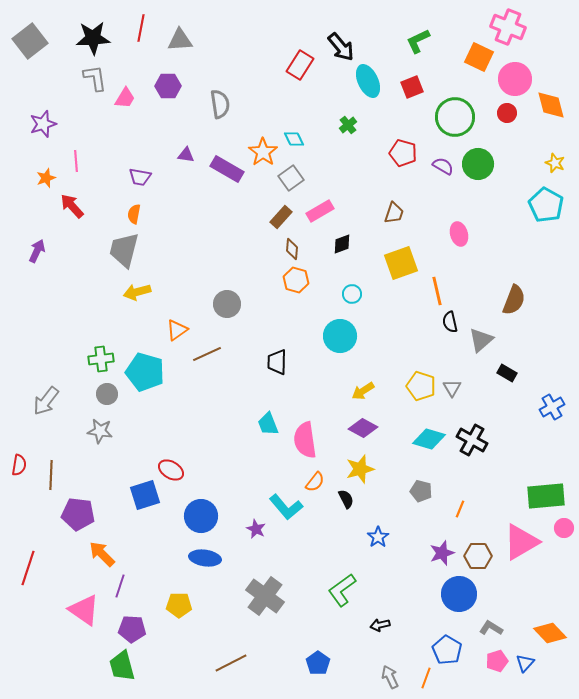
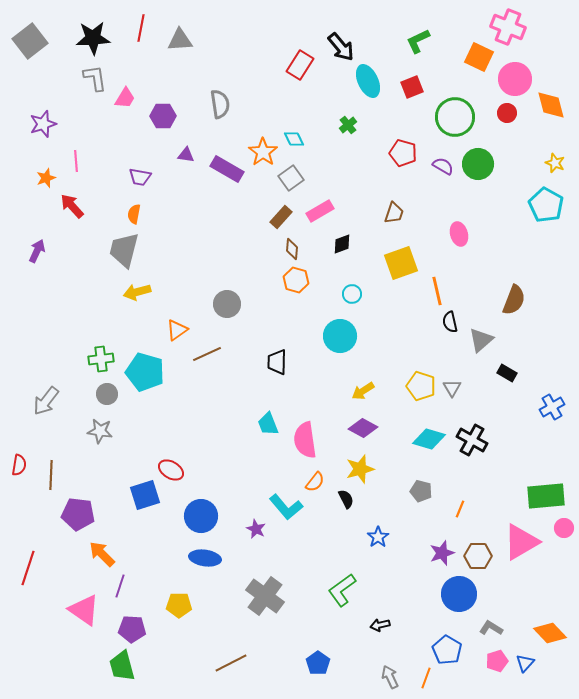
purple hexagon at (168, 86): moved 5 px left, 30 px down
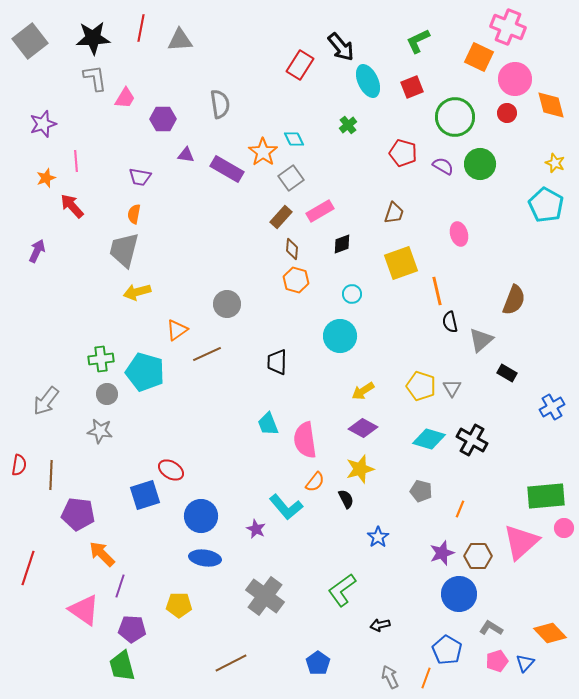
purple hexagon at (163, 116): moved 3 px down
green circle at (478, 164): moved 2 px right
pink triangle at (521, 542): rotated 12 degrees counterclockwise
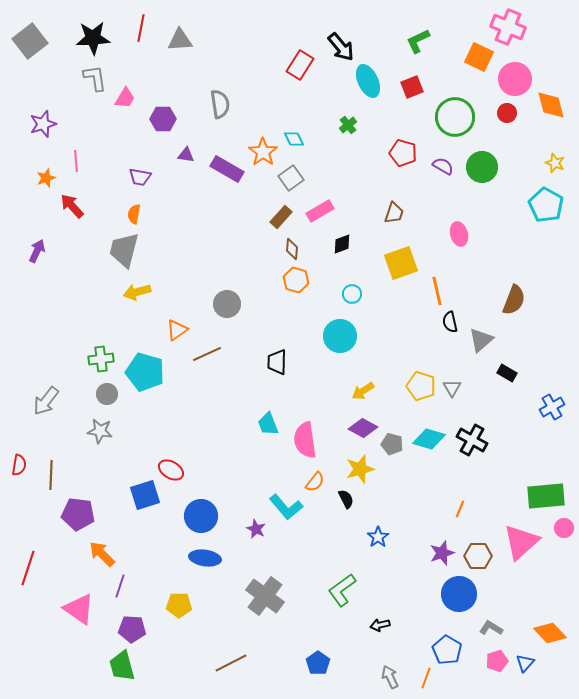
green circle at (480, 164): moved 2 px right, 3 px down
gray pentagon at (421, 491): moved 29 px left, 47 px up
pink triangle at (84, 610): moved 5 px left, 1 px up
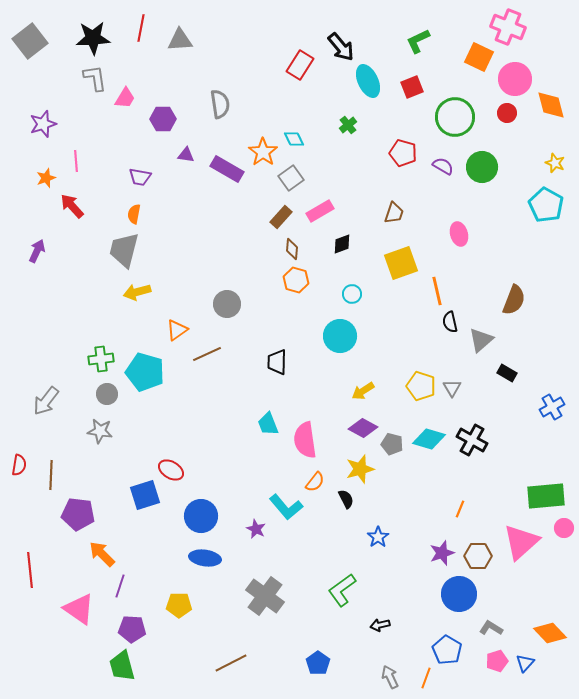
red line at (28, 568): moved 2 px right, 2 px down; rotated 24 degrees counterclockwise
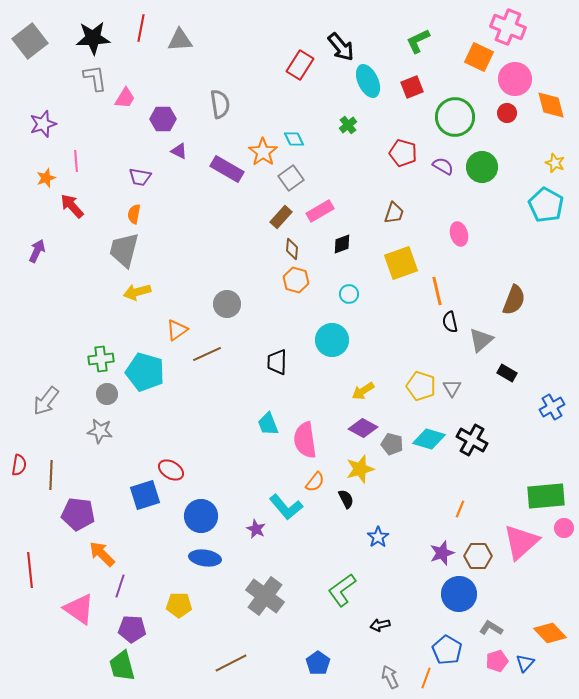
purple triangle at (186, 155): moved 7 px left, 4 px up; rotated 18 degrees clockwise
cyan circle at (352, 294): moved 3 px left
cyan circle at (340, 336): moved 8 px left, 4 px down
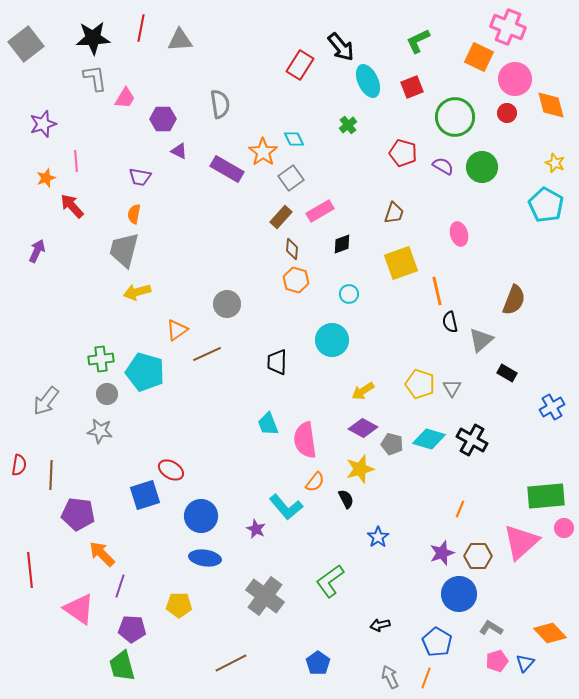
gray square at (30, 41): moved 4 px left, 3 px down
yellow pentagon at (421, 386): moved 1 px left, 2 px up
green L-shape at (342, 590): moved 12 px left, 9 px up
blue pentagon at (447, 650): moved 10 px left, 8 px up
